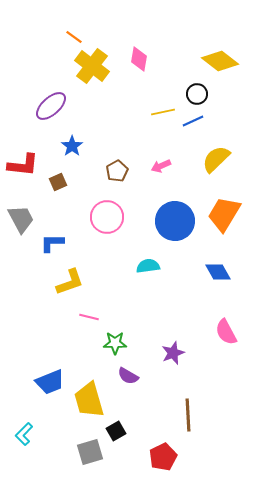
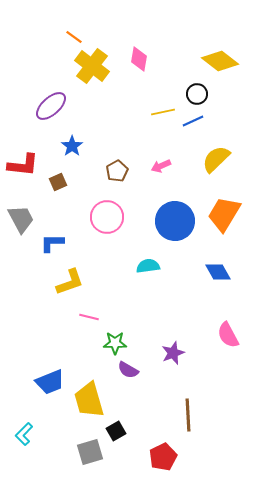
pink semicircle: moved 2 px right, 3 px down
purple semicircle: moved 6 px up
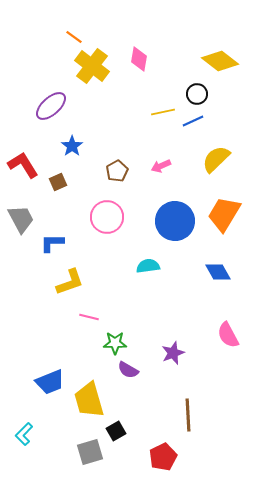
red L-shape: rotated 128 degrees counterclockwise
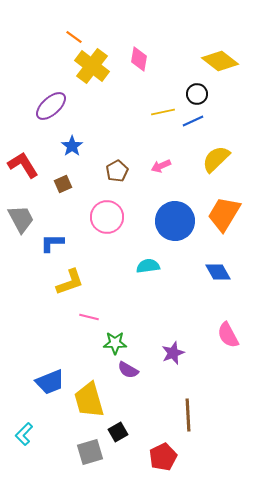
brown square: moved 5 px right, 2 px down
black square: moved 2 px right, 1 px down
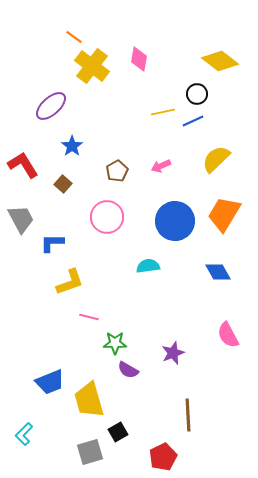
brown square: rotated 24 degrees counterclockwise
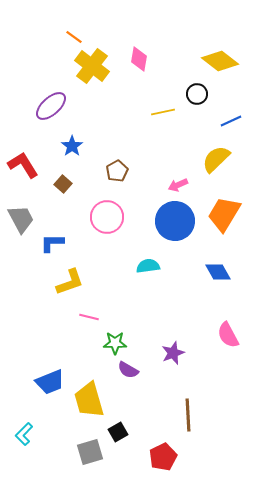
blue line: moved 38 px right
pink arrow: moved 17 px right, 19 px down
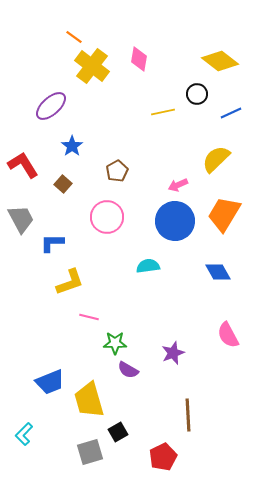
blue line: moved 8 px up
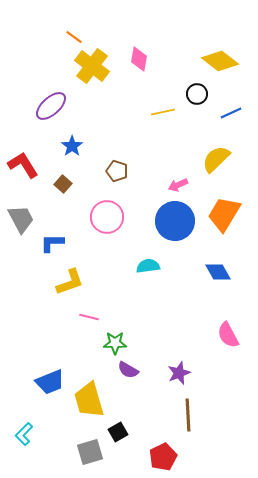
brown pentagon: rotated 25 degrees counterclockwise
purple star: moved 6 px right, 20 px down
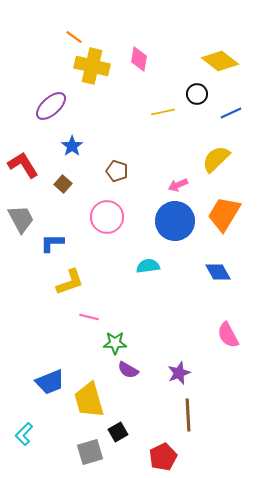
yellow cross: rotated 24 degrees counterclockwise
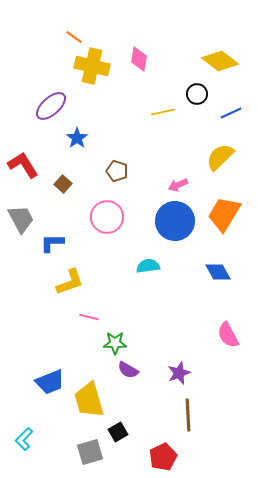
blue star: moved 5 px right, 8 px up
yellow semicircle: moved 4 px right, 2 px up
cyan L-shape: moved 5 px down
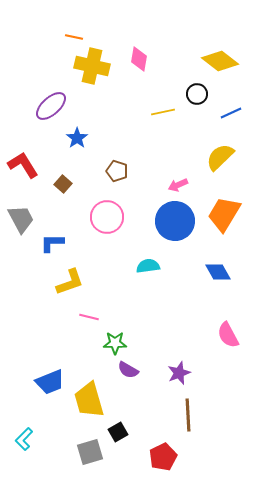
orange line: rotated 24 degrees counterclockwise
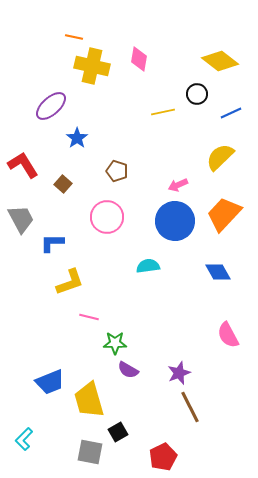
orange trapezoid: rotated 12 degrees clockwise
brown line: moved 2 px right, 8 px up; rotated 24 degrees counterclockwise
gray square: rotated 28 degrees clockwise
